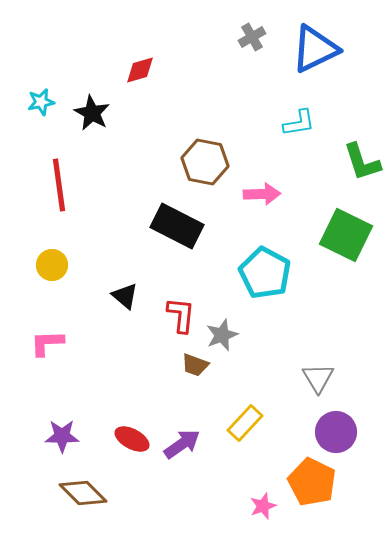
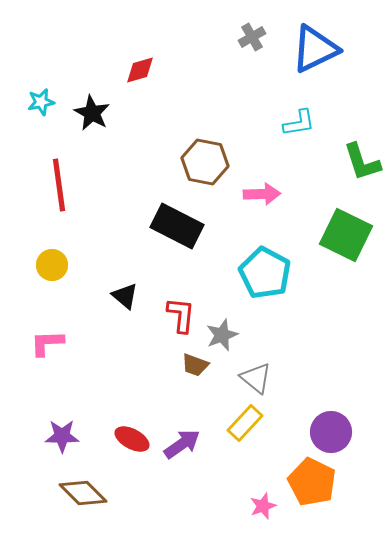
gray triangle: moved 62 px left; rotated 20 degrees counterclockwise
purple circle: moved 5 px left
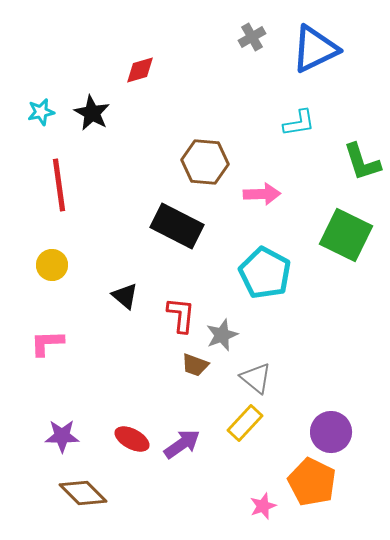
cyan star: moved 10 px down
brown hexagon: rotated 6 degrees counterclockwise
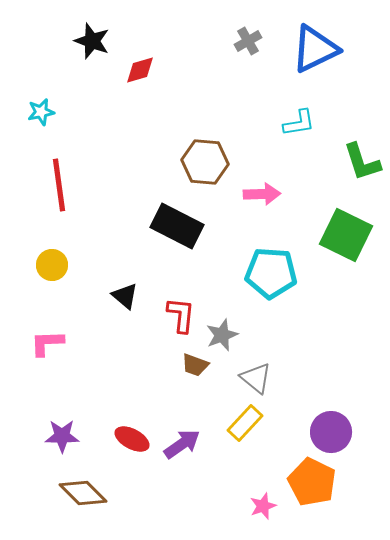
gray cross: moved 4 px left, 4 px down
black star: moved 72 px up; rotated 9 degrees counterclockwise
cyan pentagon: moved 6 px right; rotated 24 degrees counterclockwise
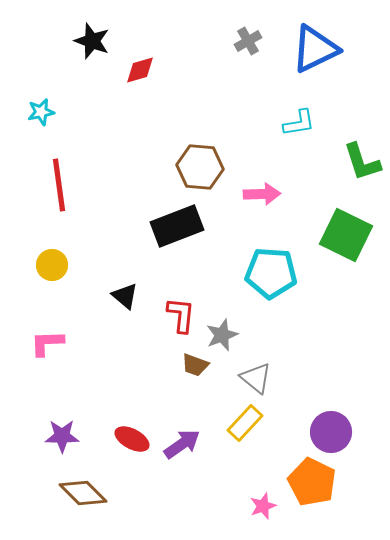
brown hexagon: moved 5 px left, 5 px down
black rectangle: rotated 48 degrees counterclockwise
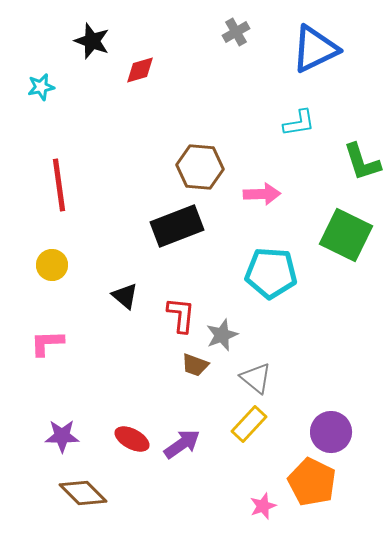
gray cross: moved 12 px left, 9 px up
cyan star: moved 25 px up
yellow rectangle: moved 4 px right, 1 px down
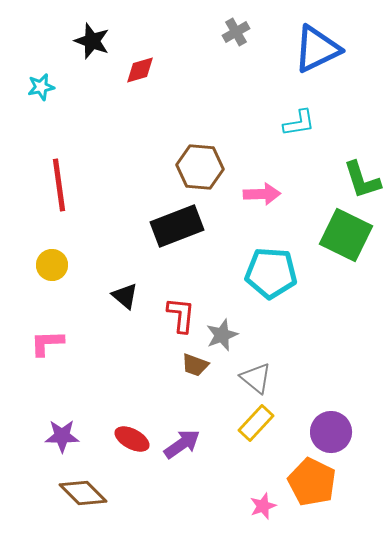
blue triangle: moved 2 px right
green L-shape: moved 18 px down
yellow rectangle: moved 7 px right, 1 px up
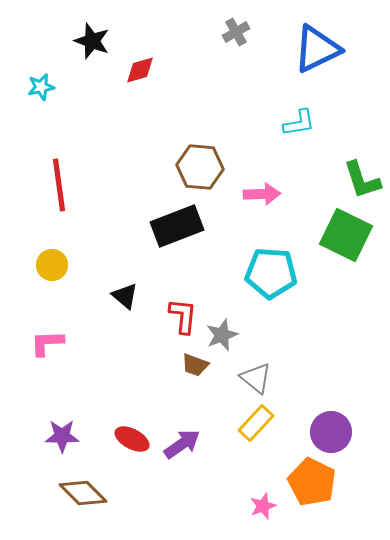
red L-shape: moved 2 px right, 1 px down
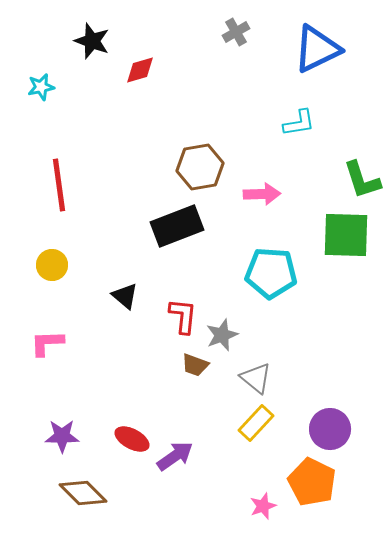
brown hexagon: rotated 15 degrees counterclockwise
green square: rotated 24 degrees counterclockwise
purple circle: moved 1 px left, 3 px up
purple arrow: moved 7 px left, 12 px down
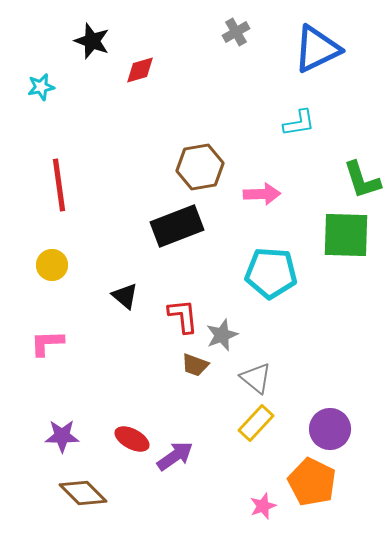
red L-shape: rotated 12 degrees counterclockwise
